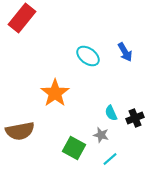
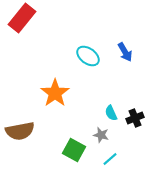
green square: moved 2 px down
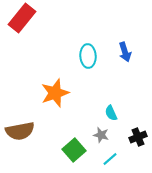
blue arrow: rotated 12 degrees clockwise
cyan ellipse: rotated 50 degrees clockwise
orange star: rotated 16 degrees clockwise
black cross: moved 3 px right, 19 px down
green square: rotated 20 degrees clockwise
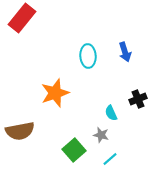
black cross: moved 38 px up
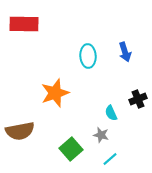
red rectangle: moved 2 px right, 6 px down; rotated 52 degrees clockwise
green square: moved 3 px left, 1 px up
